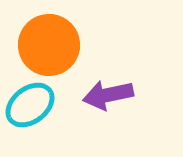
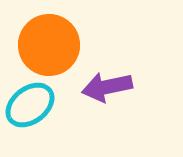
purple arrow: moved 1 px left, 8 px up
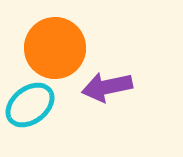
orange circle: moved 6 px right, 3 px down
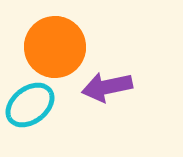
orange circle: moved 1 px up
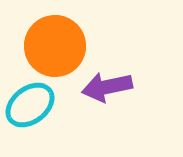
orange circle: moved 1 px up
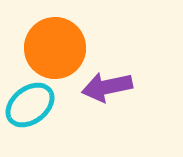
orange circle: moved 2 px down
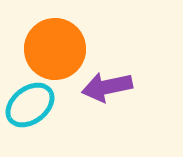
orange circle: moved 1 px down
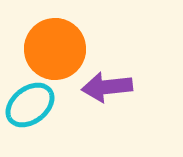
purple arrow: rotated 6 degrees clockwise
